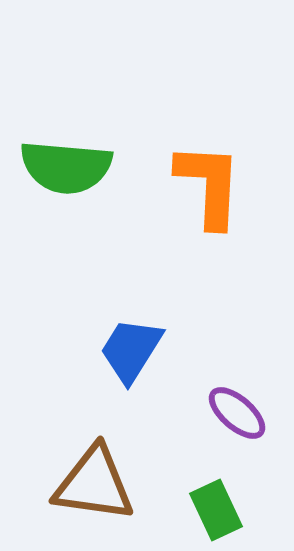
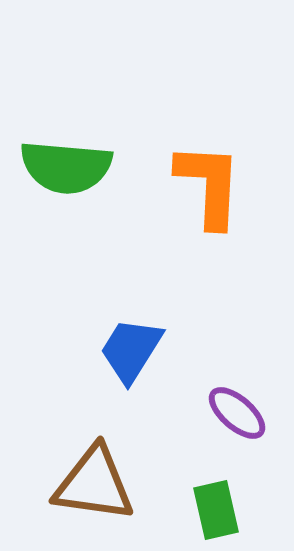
green rectangle: rotated 12 degrees clockwise
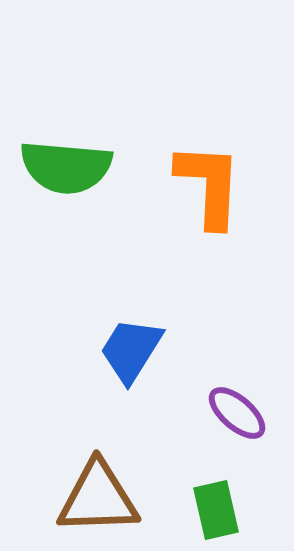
brown triangle: moved 4 px right, 14 px down; rotated 10 degrees counterclockwise
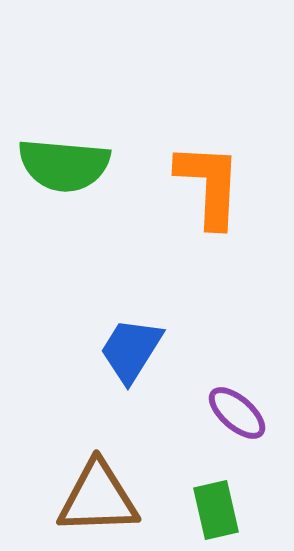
green semicircle: moved 2 px left, 2 px up
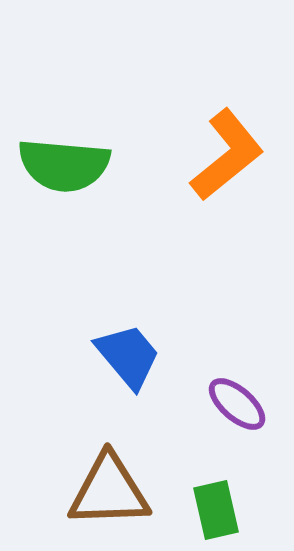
orange L-shape: moved 18 px right, 30 px up; rotated 48 degrees clockwise
blue trapezoid: moved 3 px left, 6 px down; rotated 108 degrees clockwise
purple ellipse: moved 9 px up
brown triangle: moved 11 px right, 7 px up
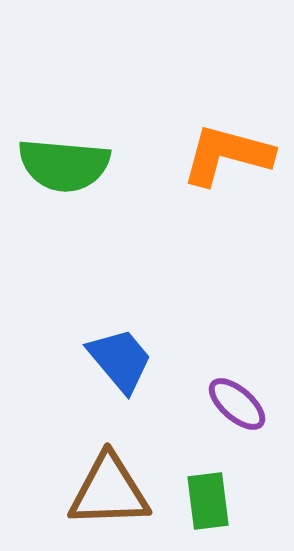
orange L-shape: rotated 126 degrees counterclockwise
blue trapezoid: moved 8 px left, 4 px down
green rectangle: moved 8 px left, 9 px up; rotated 6 degrees clockwise
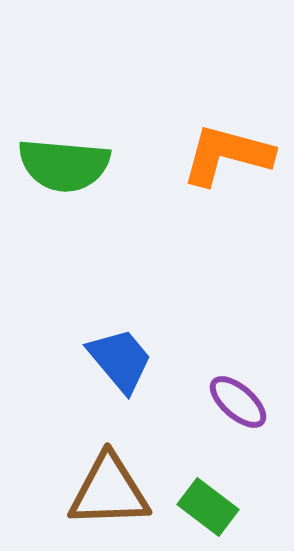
purple ellipse: moved 1 px right, 2 px up
green rectangle: moved 6 px down; rotated 46 degrees counterclockwise
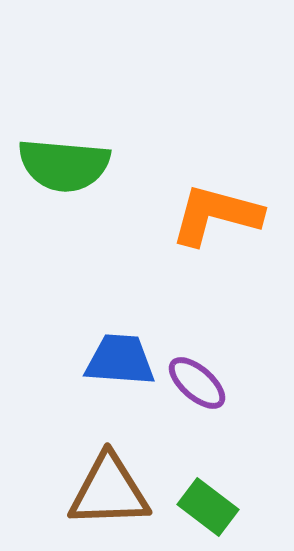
orange L-shape: moved 11 px left, 60 px down
blue trapezoid: rotated 46 degrees counterclockwise
purple ellipse: moved 41 px left, 19 px up
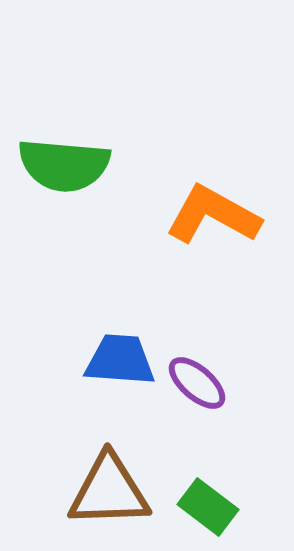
orange L-shape: moved 3 px left; rotated 14 degrees clockwise
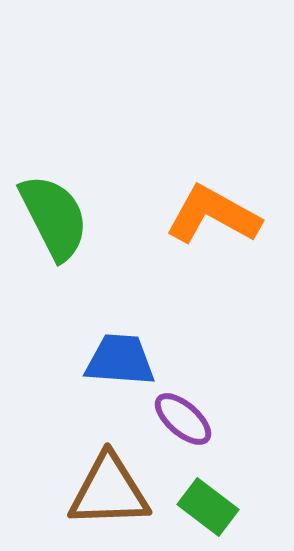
green semicircle: moved 10 px left, 52 px down; rotated 122 degrees counterclockwise
purple ellipse: moved 14 px left, 36 px down
